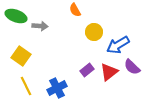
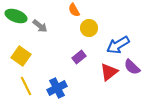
orange semicircle: moved 1 px left
gray arrow: rotated 35 degrees clockwise
yellow circle: moved 5 px left, 4 px up
purple rectangle: moved 8 px left, 13 px up
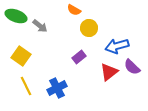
orange semicircle: rotated 32 degrees counterclockwise
blue arrow: moved 1 px left, 1 px down; rotated 15 degrees clockwise
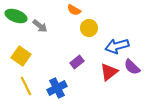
purple rectangle: moved 2 px left, 5 px down
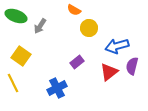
gray arrow: rotated 84 degrees clockwise
purple semicircle: moved 1 px up; rotated 60 degrees clockwise
yellow line: moved 13 px left, 3 px up
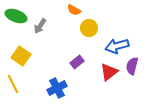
yellow line: moved 1 px down
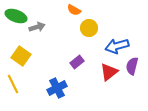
gray arrow: moved 3 px left, 1 px down; rotated 140 degrees counterclockwise
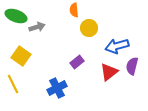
orange semicircle: rotated 56 degrees clockwise
